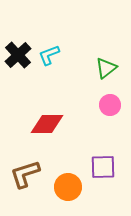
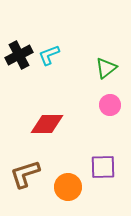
black cross: moved 1 px right; rotated 16 degrees clockwise
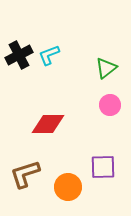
red diamond: moved 1 px right
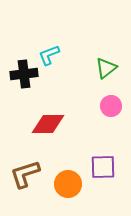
black cross: moved 5 px right, 19 px down; rotated 20 degrees clockwise
pink circle: moved 1 px right, 1 px down
orange circle: moved 3 px up
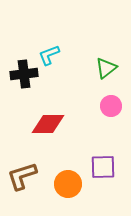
brown L-shape: moved 3 px left, 2 px down
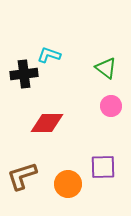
cyan L-shape: rotated 40 degrees clockwise
green triangle: rotated 45 degrees counterclockwise
red diamond: moved 1 px left, 1 px up
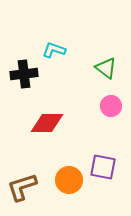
cyan L-shape: moved 5 px right, 5 px up
purple square: rotated 12 degrees clockwise
brown L-shape: moved 11 px down
orange circle: moved 1 px right, 4 px up
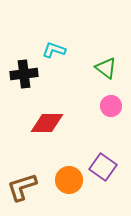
purple square: rotated 24 degrees clockwise
